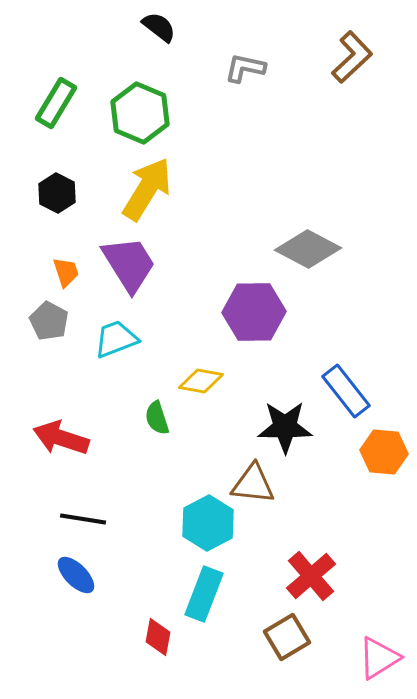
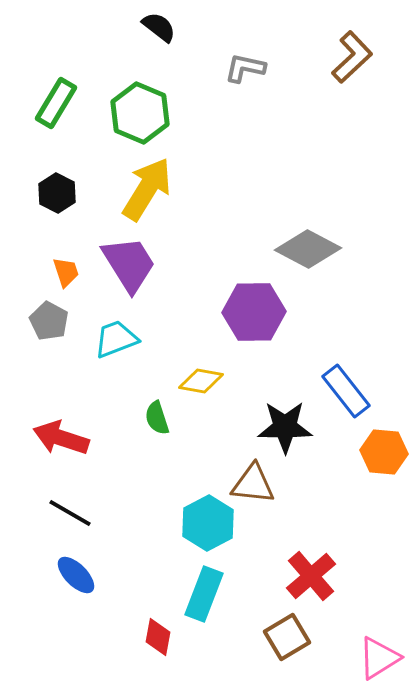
black line: moved 13 px left, 6 px up; rotated 21 degrees clockwise
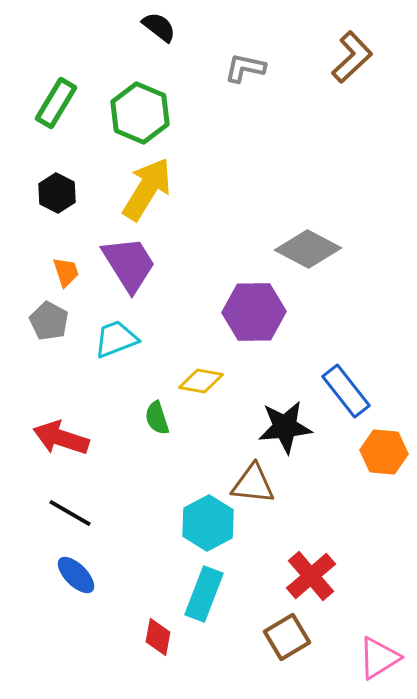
black star: rotated 6 degrees counterclockwise
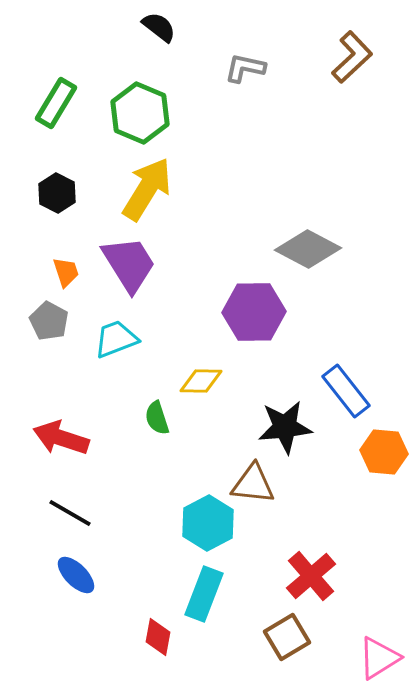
yellow diamond: rotated 9 degrees counterclockwise
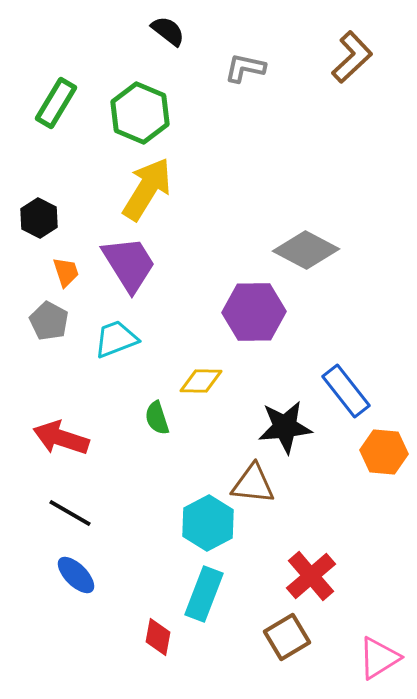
black semicircle: moved 9 px right, 4 px down
black hexagon: moved 18 px left, 25 px down
gray diamond: moved 2 px left, 1 px down
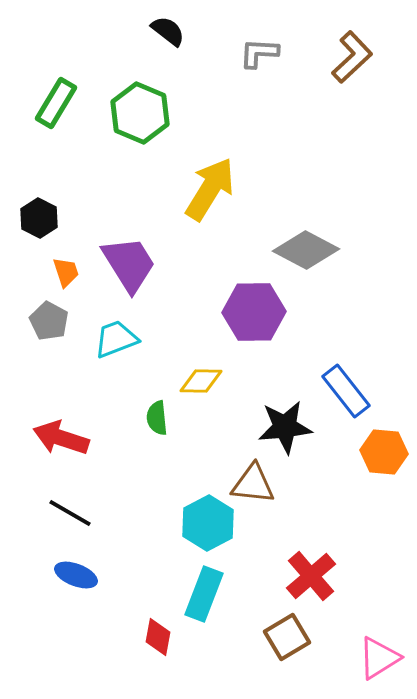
gray L-shape: moved 14 px right, 15 px up; rotated 9 degrees counterclockwise
yellow arrow: moved 63 px right
green semicircle: rotated 12 degrees clockwise
blue ellipse: rotated 24 degrees counterclockwise
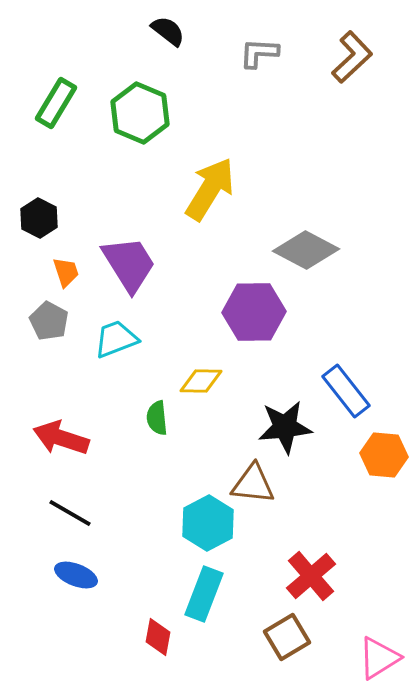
orange hexagon: moved 3 px down
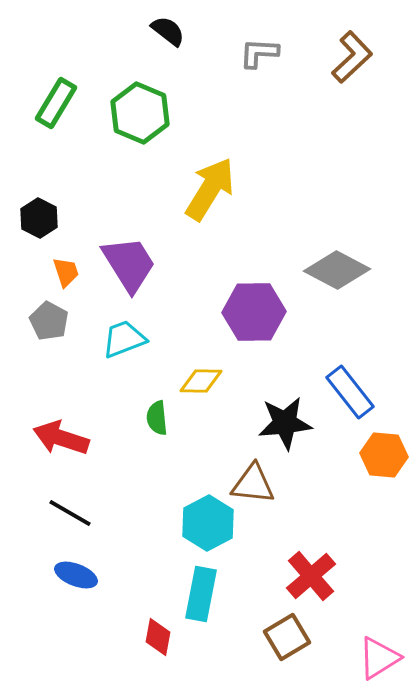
gray diamond: moved 31 px right, 20 px down
cyan trapezoid: moved 8 px right
blue rectangle: moved 4 px right, 1 px down
black star: moved 4 px up
cyan rectangle: moved 3 px left; rotated 10 degrees counterclockwise
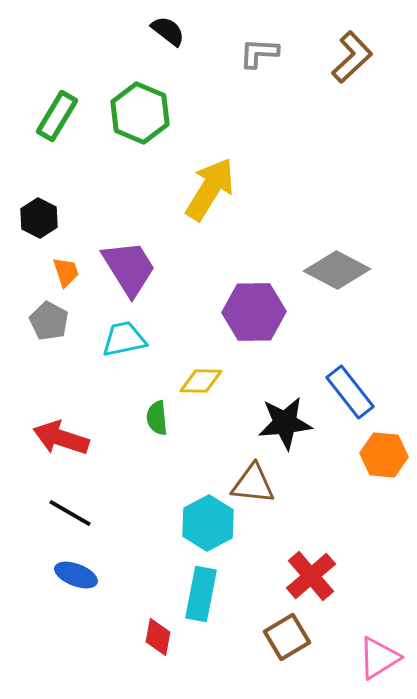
green rectangle: moved 1 px right, 13 px down
purple trapezoid: moved 4 px down
cyan trapezoid: rotated 9 degrees clockwise
